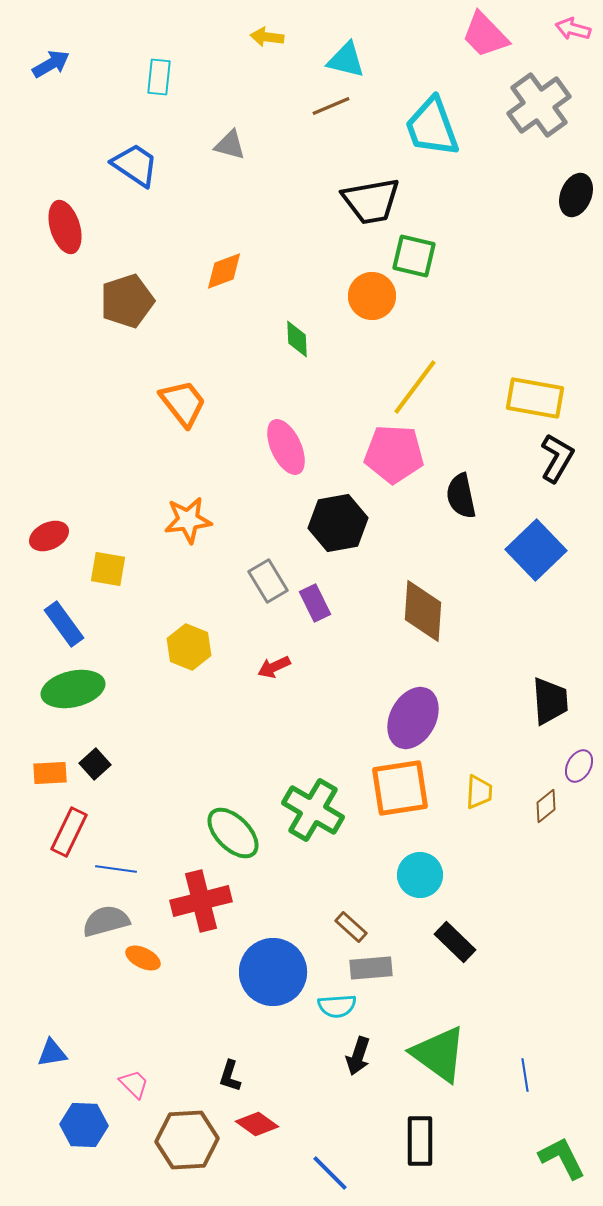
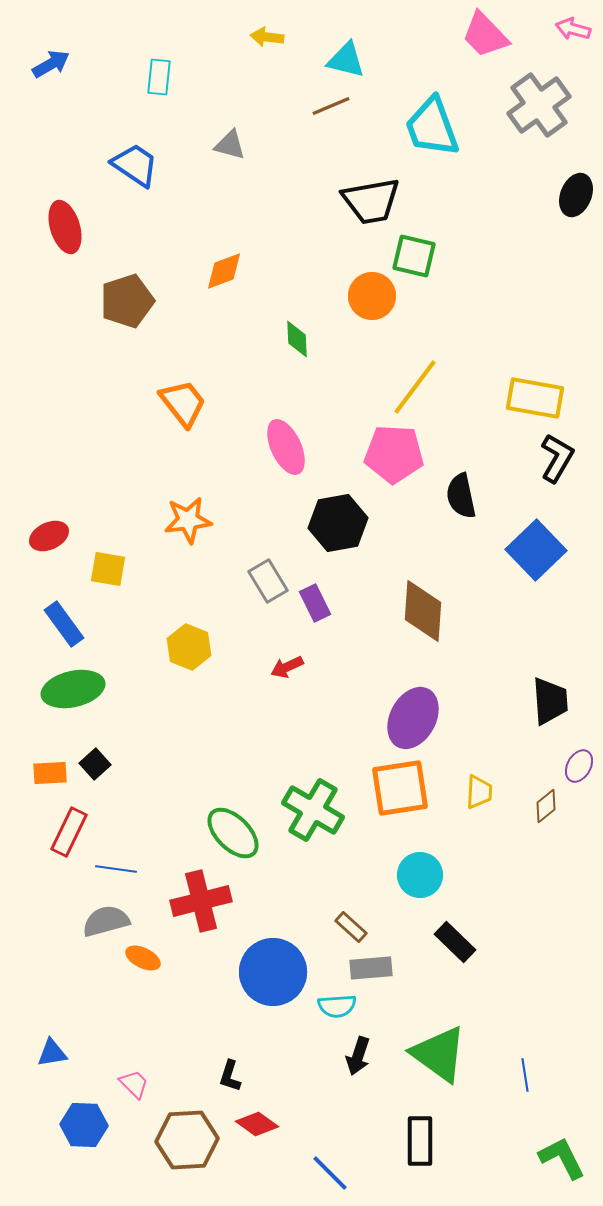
red arrow at (274, 667): moved 13 px right
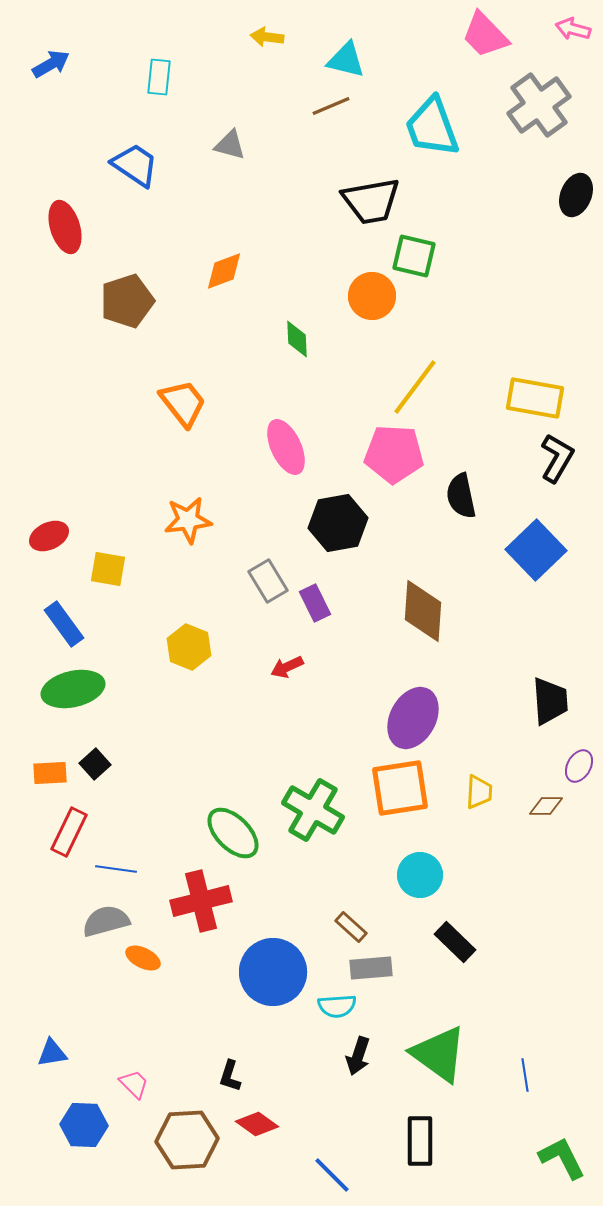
brown diamond at (546, 806): rotated 40 degrees clockwise
blue line at (330, 1173): moved 2 px right, 2 px down
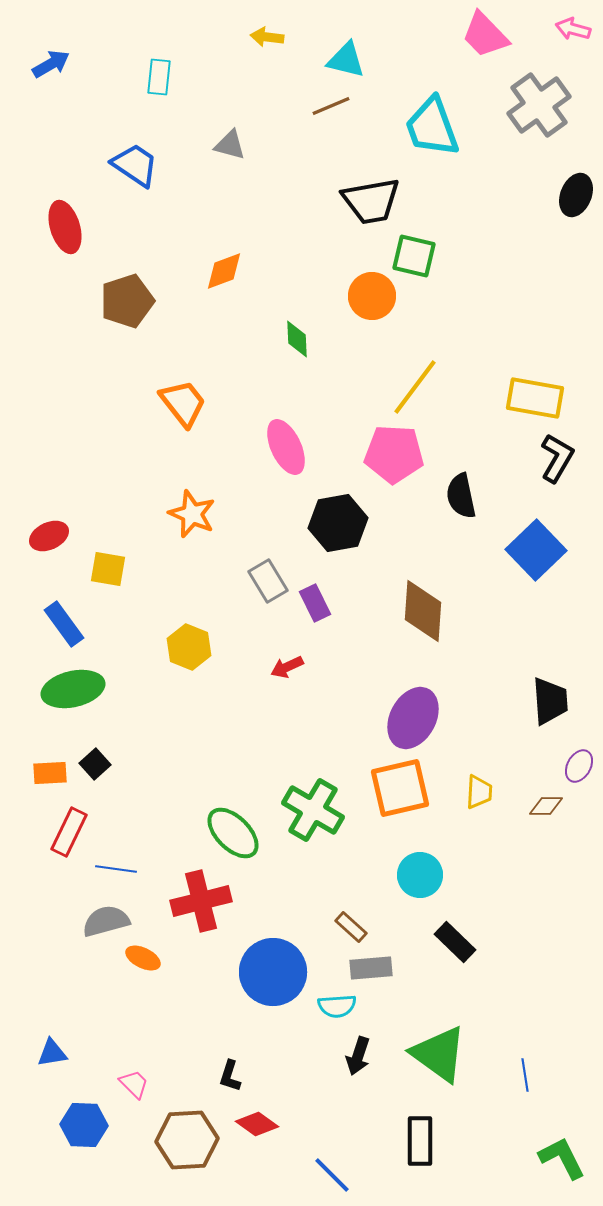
orange star at (188, 520): moved 4 px right, 6 px up; rotated 30 degrees clockwise
orange square at (400, 788): rotated 4 degrees counterclockwise
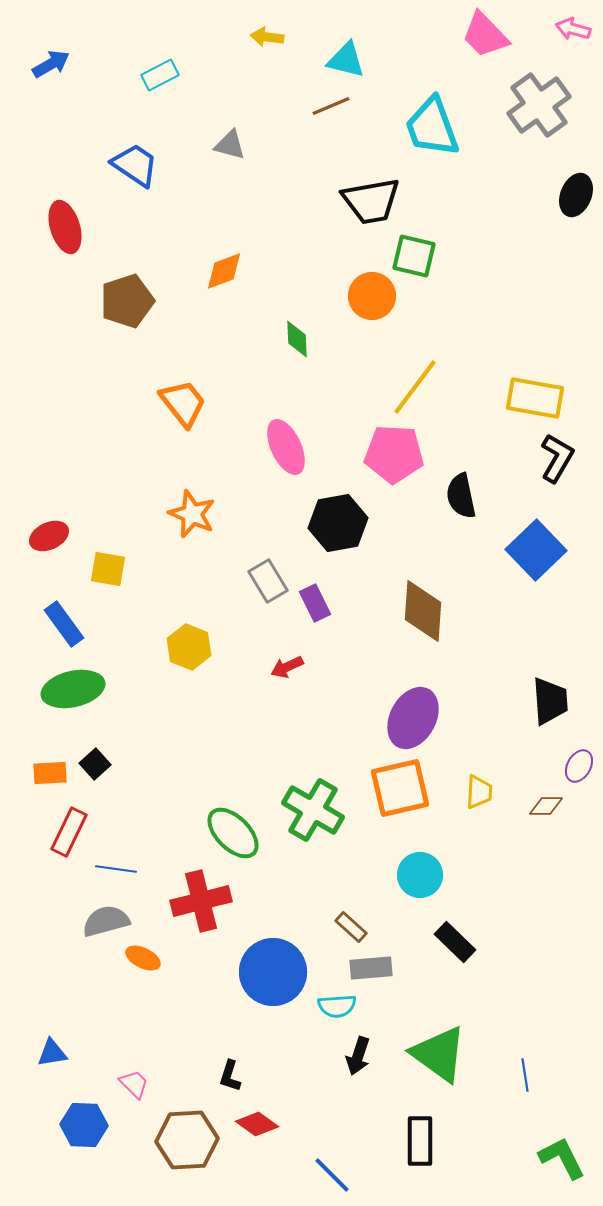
cyan rectangle at (159, 77): moved 1 px right, 2 px up; rotated 57 degrees clockwise
